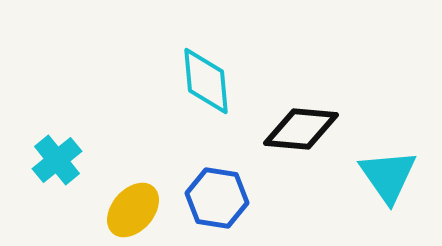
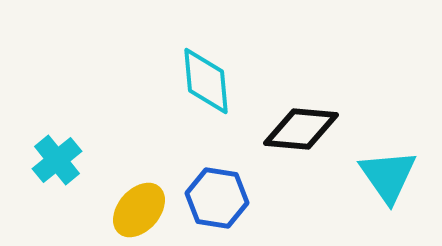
yellow ellipse: moved 6 px right
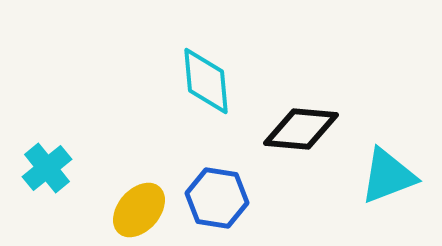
cyan cross: moved 10 px left, 8 px down
cyan triangle: rotated 44 degrees clockwise
